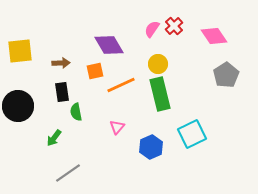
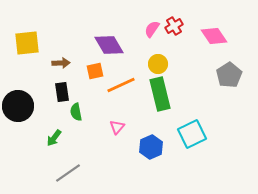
red cross: rotated 12 degrees clockwise
yellow square: moved 7 px right, 8 px up
gray pentagon: moved 3 px right
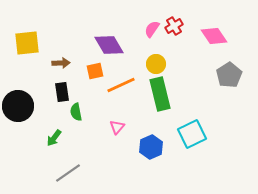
yellow circle: moved 2 px left
